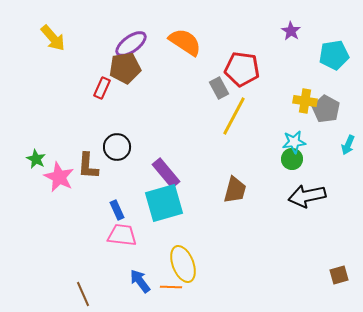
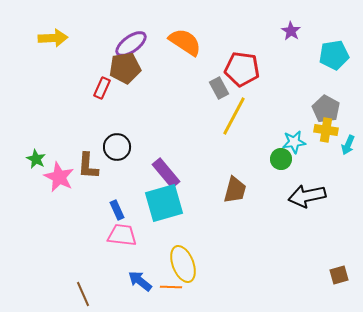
yellow arrow: rotated 52 degrees counterclockwise
yellow cross: moved 21 px right, 29 px down
green circle: moved 11 px left
blue arrow: rotated 15 degrees counterclockwise
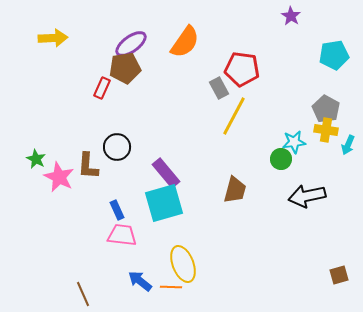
purple star: moved 15 px up
orange semicircle: rotated 92 degrees clockwise
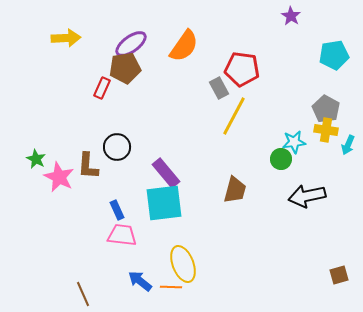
yellow arrow: moved 13 px right
orange semicircle: moved 1 px left, 4 px down
cyan square: rotated 9 degrees clockwise
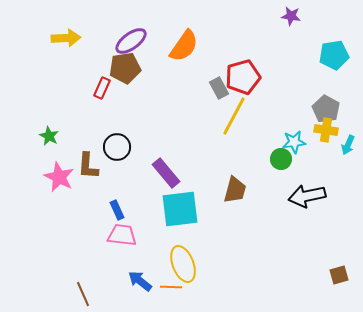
purple star: rotated 24 degrees counterclockwise
purple ellipse: moved 3 px up
red pentagon: moved 1 px right, 8 px down; rotated 24 degrees counterclockwise
green star: moved 13 px right, 23 px up
cyan square: moved 16 px right, 6 px down
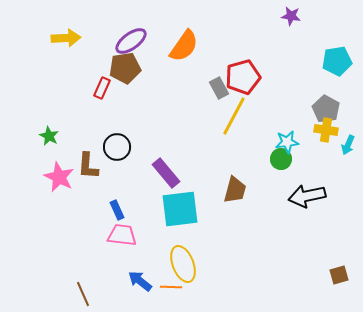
cyan pentagon: moved 3 px right, 6 px down
cyan star: moved 7 px left
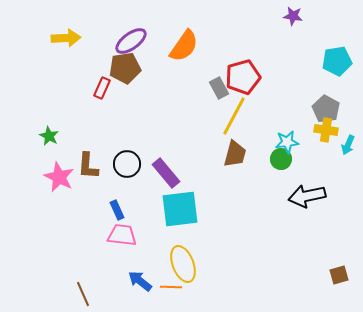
purple star: moved 2 px right
black circle: moved 10 px right, 17 px down
brown trapezoid: moved 36 px up
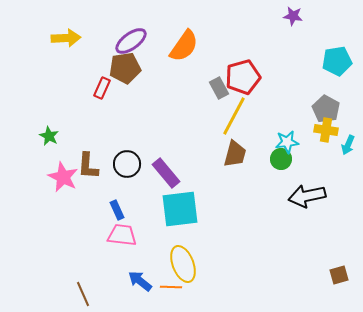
pink star: moved 4 px right
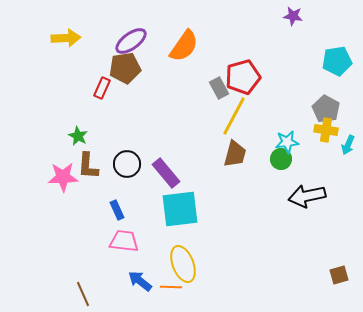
green star: moved 29 px right
pink star: rotated 28 degrees counterclockwise
pink trapezoid: moved 2 px right, 6 px down
